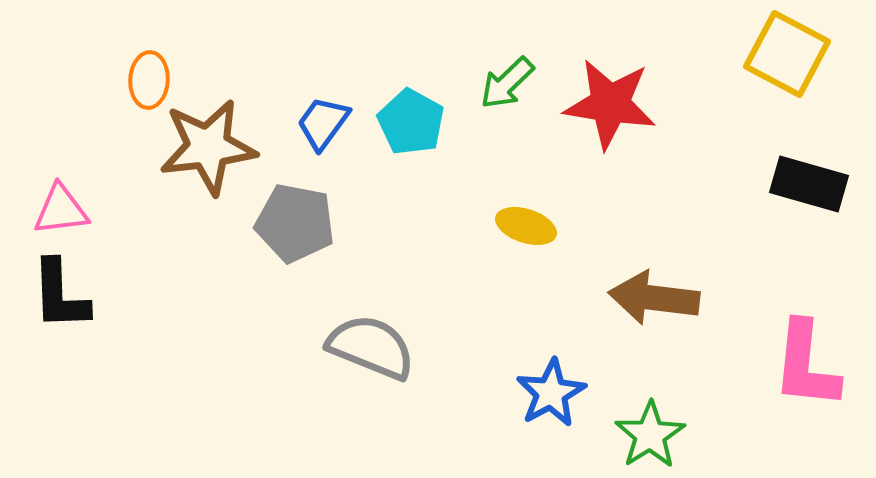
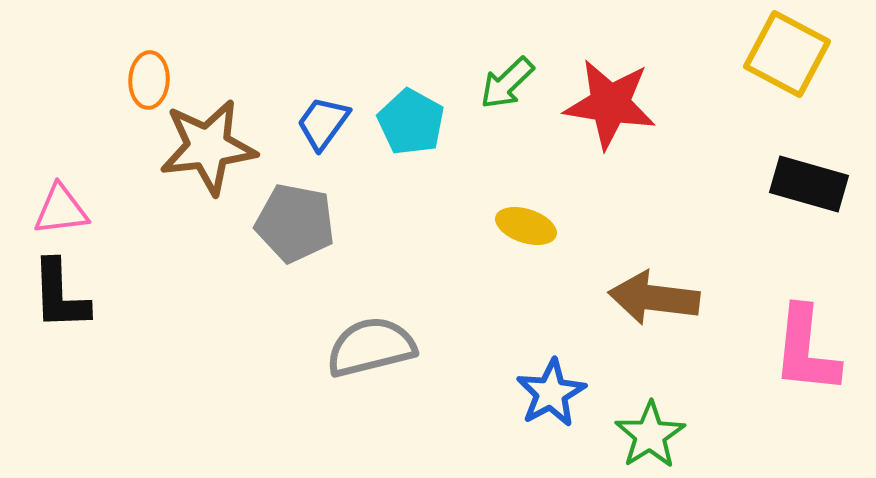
gray semicircle: rotated 36 degrees counterclockwise
pink L-shape: moved 15 px up
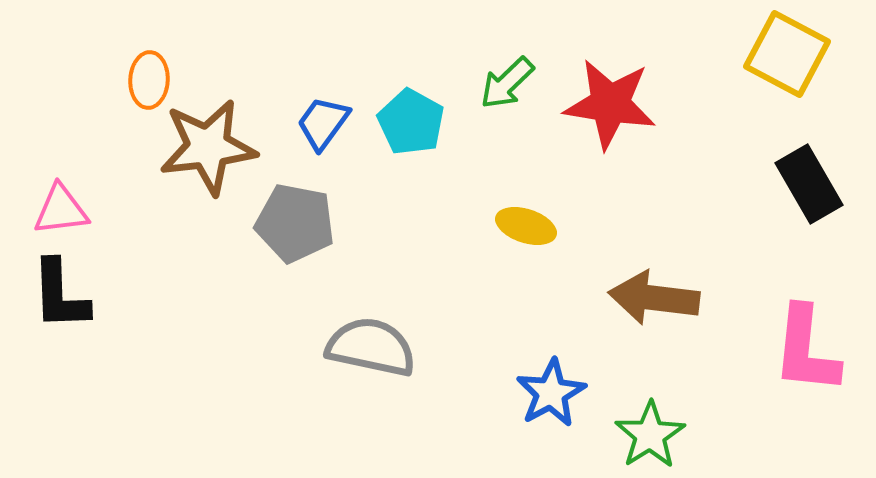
black rectangle: rotated 44 degrees clockwise
gray semicircle: rotated 26 degrees clockwise
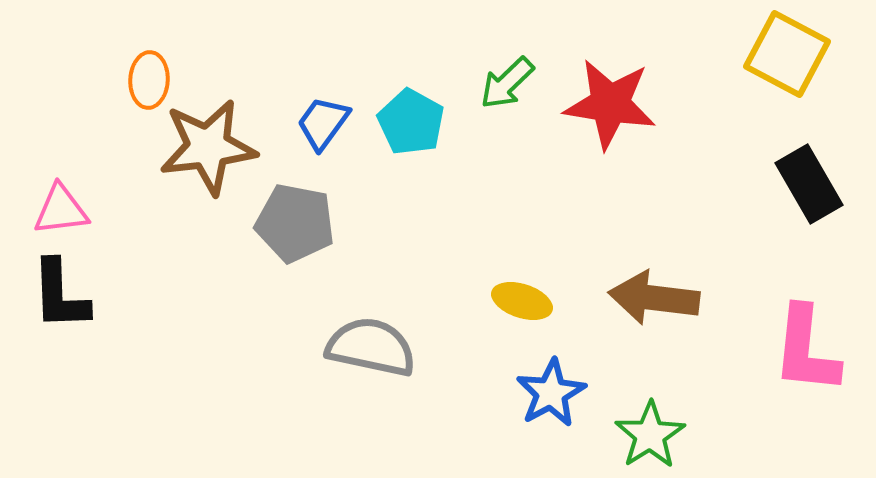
yellow ellipse: moved 4 px left, 75 px down
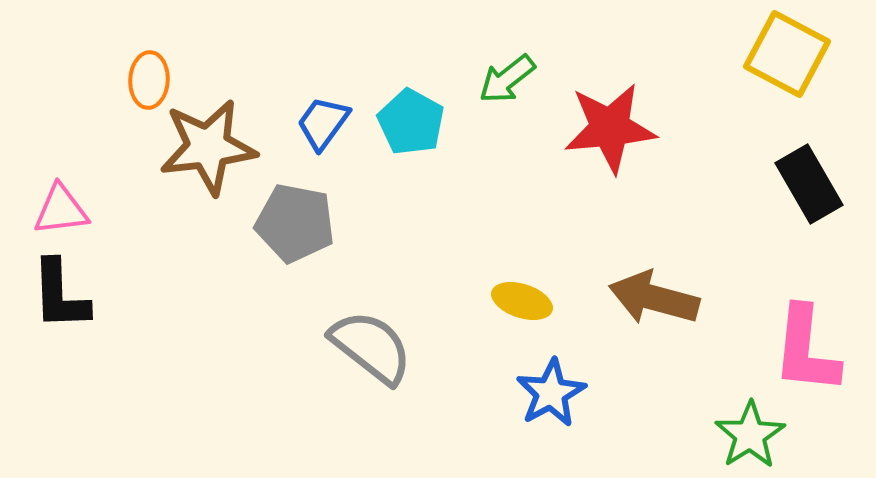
green arrow: moved 4 px up; rotated 6 degrees clockwise
red star: moved 24 px down; rotated 14 degrees counterclockwise
brown arrow: rotated 8 degrees clockwise
gray semicircle: rotated 26 degrees clockwise
green star: moved 100 px right
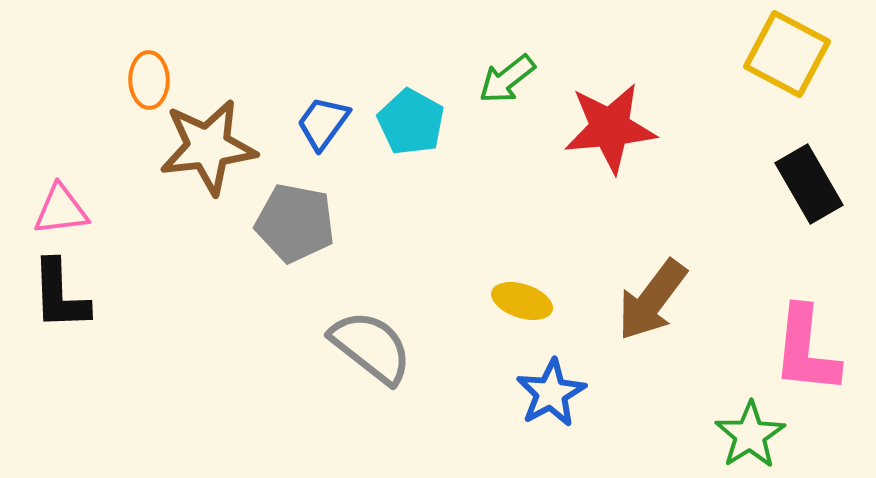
orange ellipse: rotated 4 degrees counterclockwise
brown arrow: moved 2 px left, 2 px down; rotated 68 degrees counterclockwise
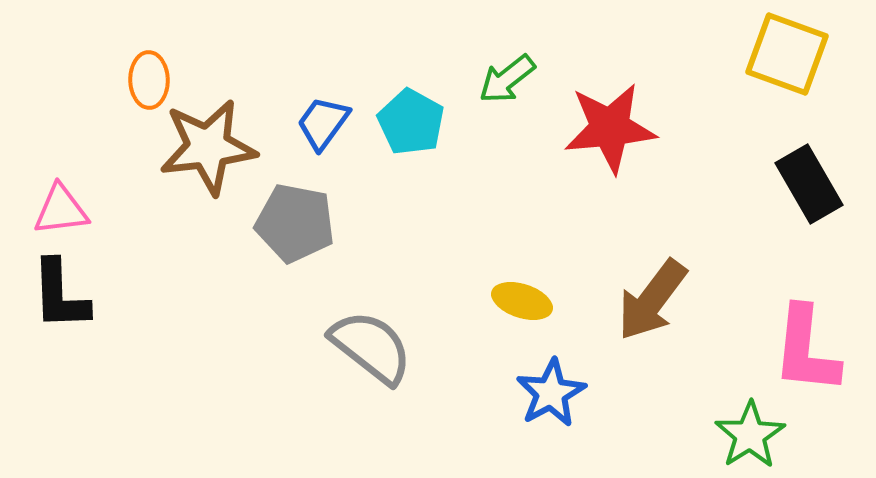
yellow square: rotated 8 degrees counterclockwise
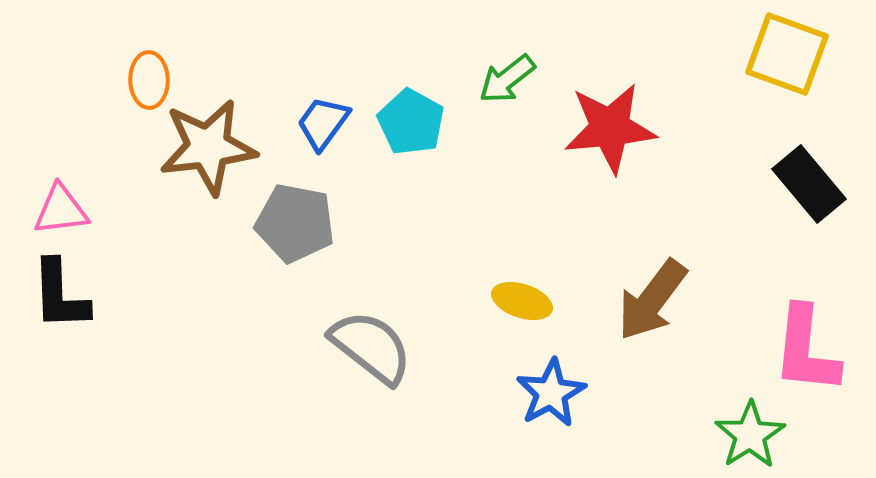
black rectangle: rotated 10 degrees counterclockwise
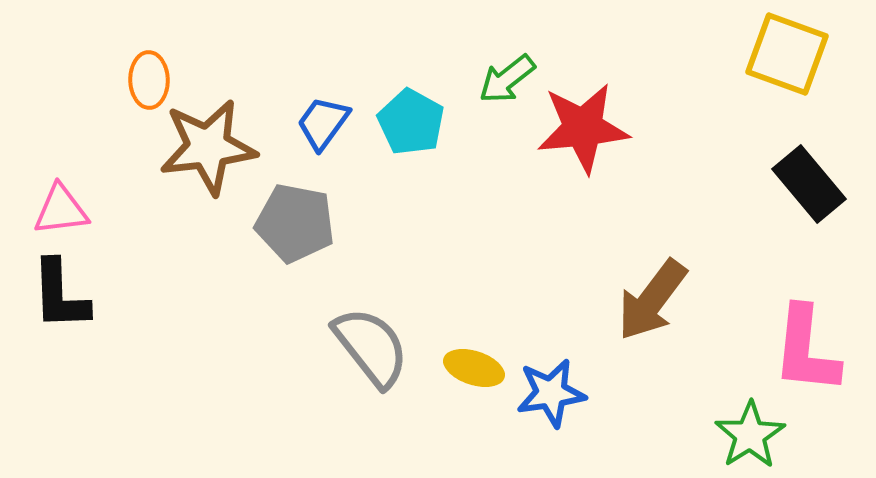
red star: moved 27 px left
yellow ellipse: moved 48 px left, 67 px down
gray semicircle: rotated 14 degrees clockwise
blue star: rotated 20 degrees clockwise
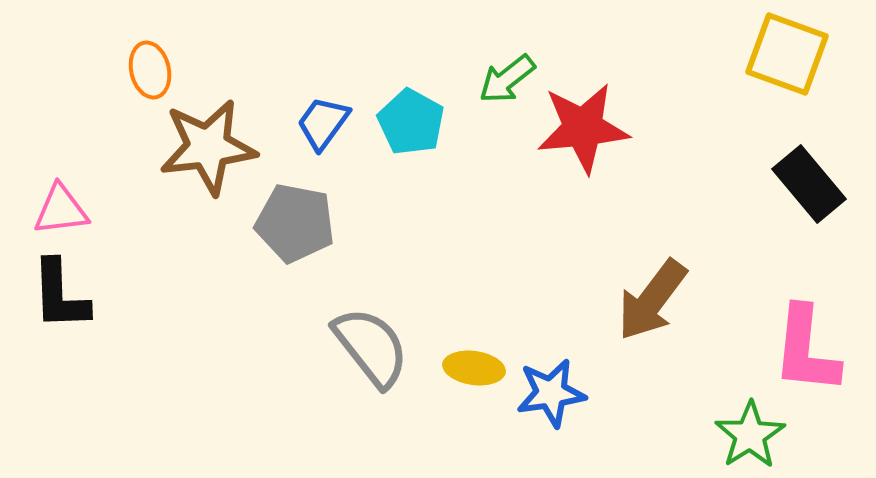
orange ellipse: moved 1 px right, 10 px up; rotated 12 degrees counterclockwise
yellow ellipse: rotated 10 degrees counterclockwise
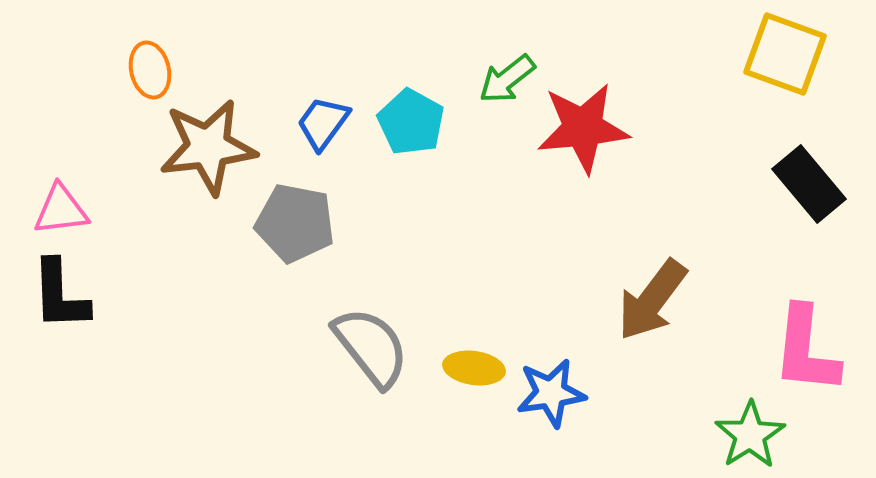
yellow square: moved 2 px left
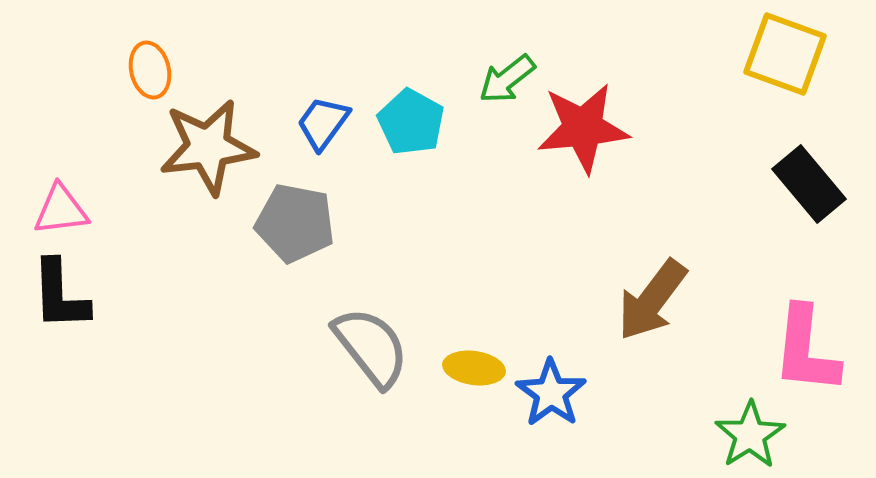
blue star: rotated 28 degrees counterclockwise
